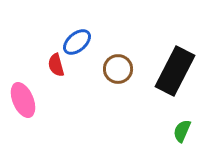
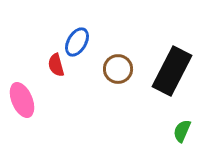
blue ellipse: rotated 20 degrees counterclockwise
black rectangle: moved 3 px left
pink ellipse: moved 1 px left
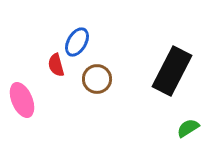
brown circle: moved 21 px left, 10 px down
green semicircle: moved 6 px right, 3 px up; rotated 35 degrees clockwise
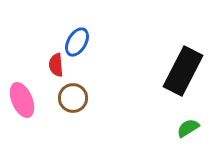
red semicircle: rotated 10 degrees clockwise
black rectangle: moved 11 px right
brown circle: moved 24 px left, 19 px down
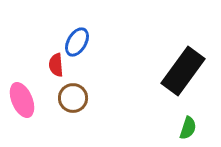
black rectangle: rotated 9 degrees clockwise
green semicircle: rotated 140 degrees clockwise
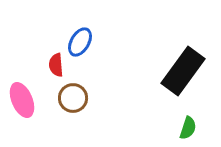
blue ellipse: moved 3 px right
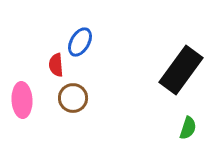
black rectangle: moved 2 px left, 1 px up
pink ellipse: rotated 20 degrees clockwise
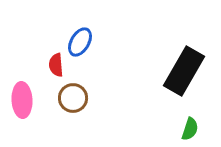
black rectangle: moved 3 px right, 1 px down; rotated 6 degrees counterclockwise
green semicircle: moved 2 px right, 1 px down
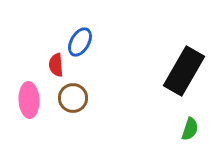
pink ellipse: moved 7 px right
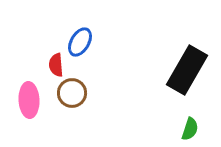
black rectangle: moved 3 px right, 1 px up
brown circle: moved 1 px left, 5 px up
